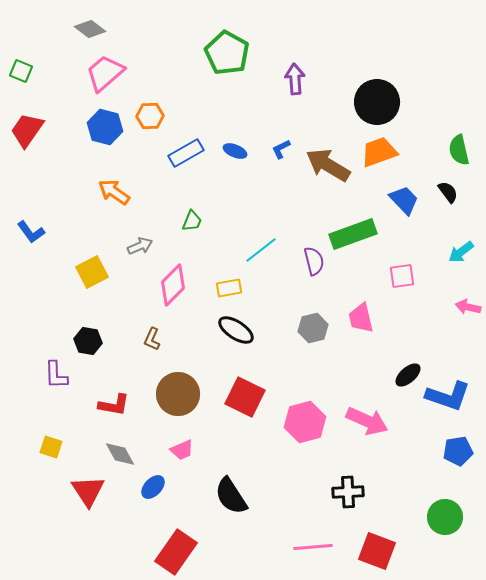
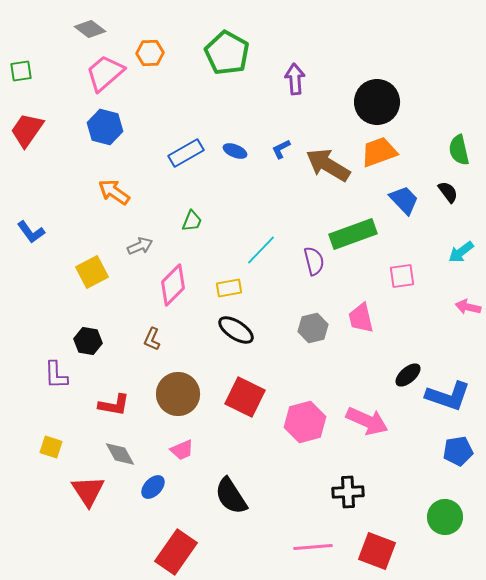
green square at (21, 71): rotated 30 degrees counterclockwise
orange hexagon at (150, 116): moved 63 px up
cyan line at (261, 250): rotated 8 degrees counterclockwise
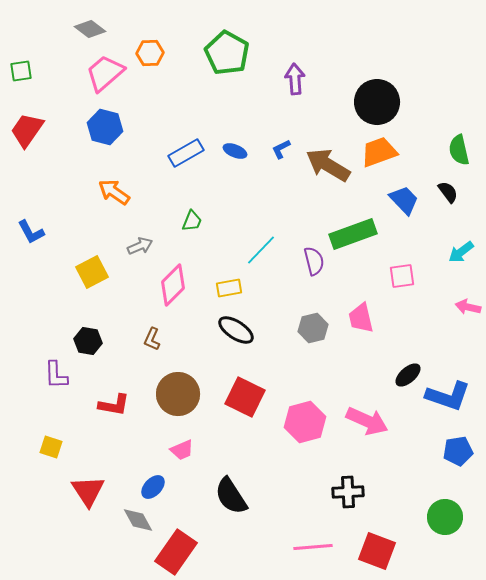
blue L-shape at (31, 232): rotated 8 degrees clockwise
gray diamond at (120, 454): moved 18 px right, 66 px down
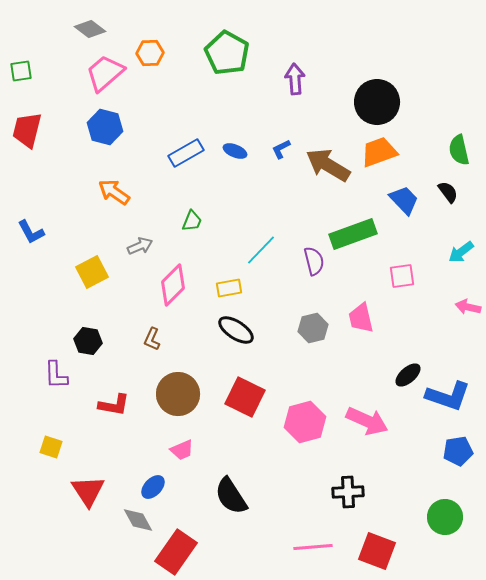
red trapezoid at (27, 130): rotated 21 degrees counterclockwise
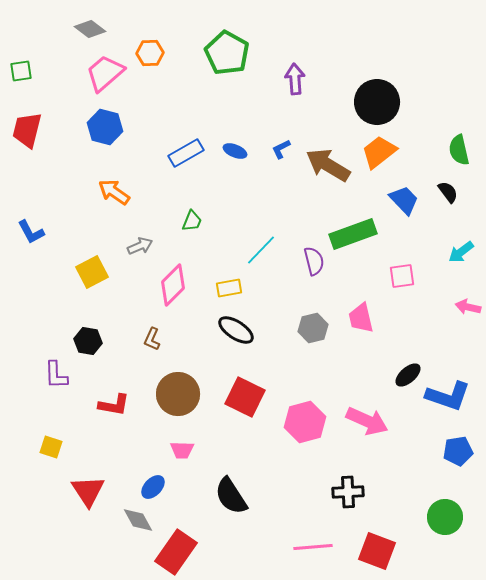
orange trapezoid at (379, 152): rotated 18 degrees counterclockwise
pink trapezoid at (182, 450): rotated 25 degrees clockwise
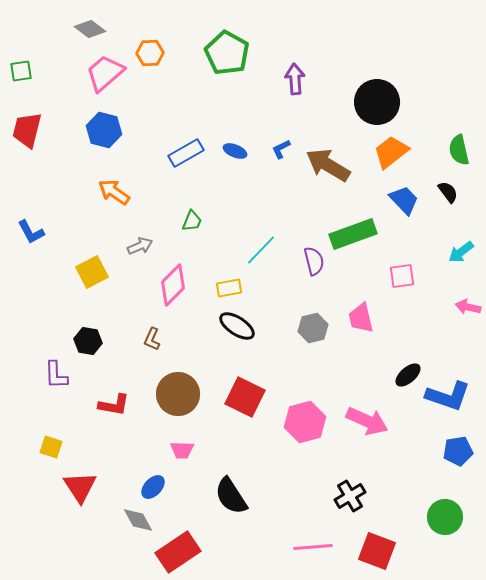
blue hexagon at (105, 127): moved 1 px left, 3 px down
orange trapezoid at (379, 152): moved 12 px right
black ellipse at (236, 330): moved 1 px right, 4 px up
red triangle at (88, 491): moved 8 px left, 4 px up
black cross at (348, 492): moved 2 px right, 4 px down; rotated 28 degrees counterclockwise
red rectangle at (176, 552): moved 2 px right; rotated 21 degrees clockwise
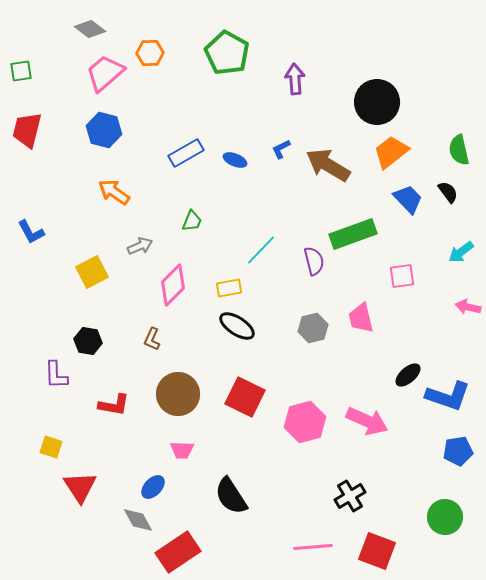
blue ellipse at (235, 151): moved 9 px down
blue trapezoid at (404, 200): moved 4 px right, 1 px up
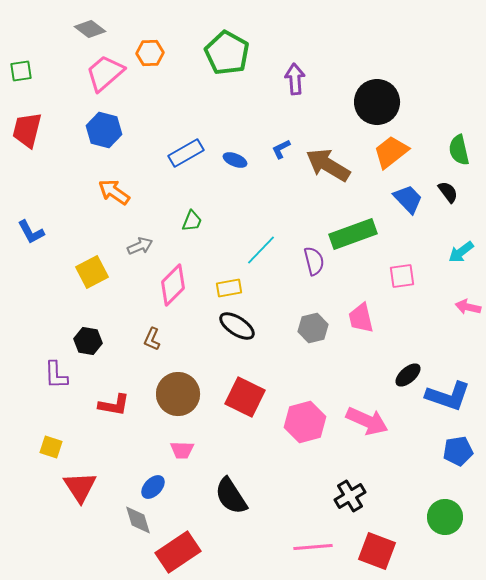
gray diamond at (138, 520): rotated 12 degrees clockwise
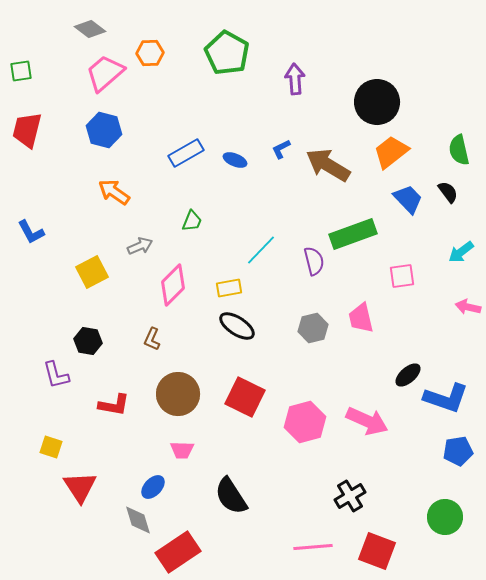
purple L-shape at (56, 375): rotated 12 degrees counterclockwise
blue L-shape at (448, 396): moved 2 px left, 2 px down
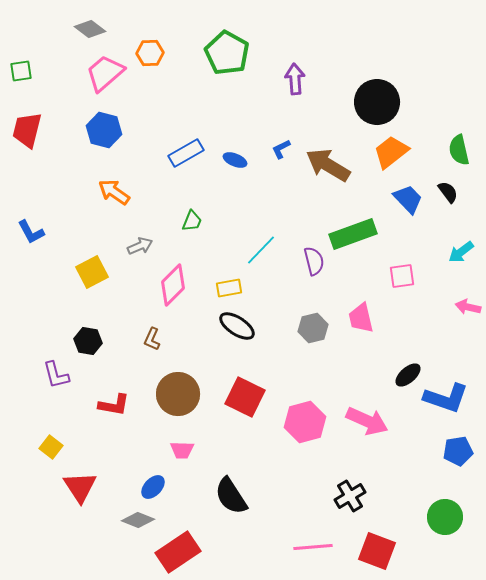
yellow square at (51, 447): rotated 20 degrees clockwise
gray diamond at (138, 520): rotated 52 degrees counterclockwise
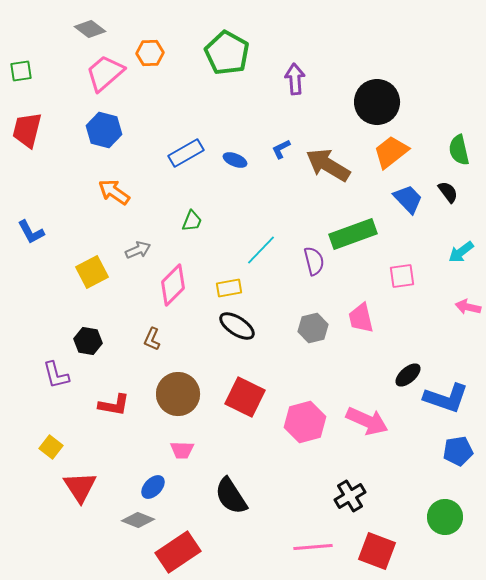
gray arrow at (140, 246): moved 2 px left, 4 px down
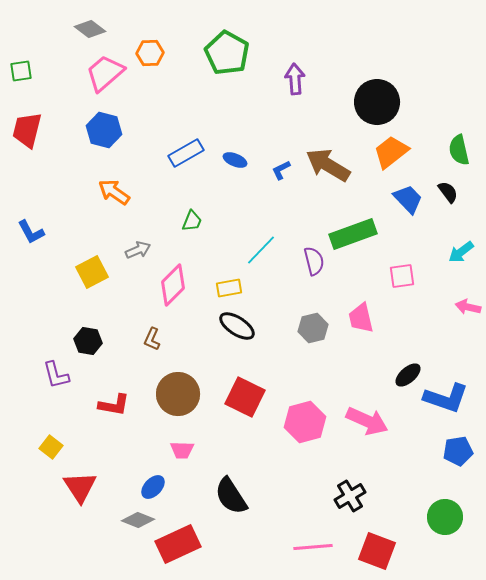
blue L-shape at (281, 149): moved 21 px down
red rectangle at (178, 552): moved 8 px up; rotated 9 degrees clockwise
